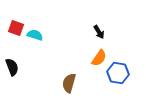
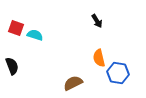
black arrow: moved 2 px left, 11 px up
orange semicircle: rotated 132 degrees clockwise
black semicircle: moved 1 px up
brown semicircle: moved 4 px right; rotated 48 degrees clockwise
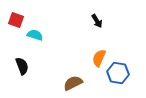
red square: moved 8 px up
orange semicircle: rotated 36 degrees clockwise
black semicircle: moved 10 px right
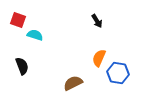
red square: moved 2 px right
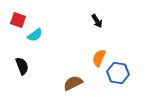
cyan semicircle: rotated 126 degrees clockwise
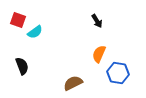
cyan semicircle: moved 3 px up
orange semicircle: moved 4 px up
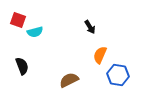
black arrow: moved 7 px left, 6 px down
cyan semicircle: rotated 21 degrees clockwise
orange semicircle: moved 1 px right, 1 px down
blue hexagon: moved 2 px down
brown semicircle: moved 4 px left, 3 px up
